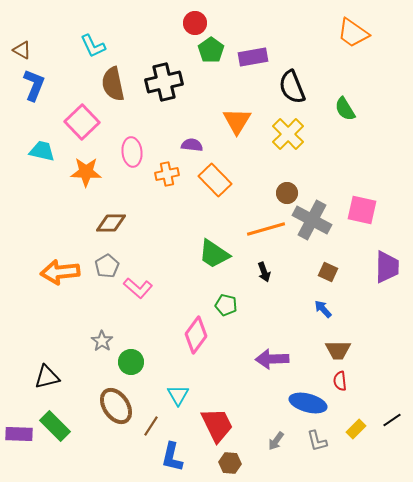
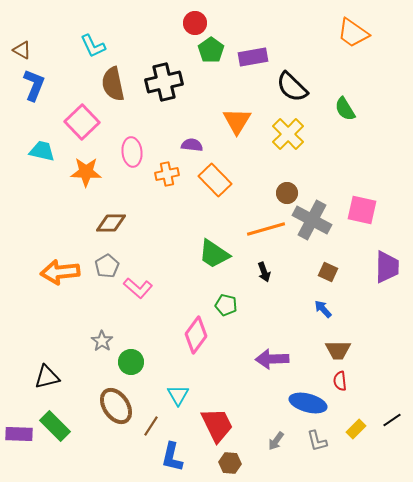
black semicircle at (292, 87): rotated 24 degrees counterclockwise
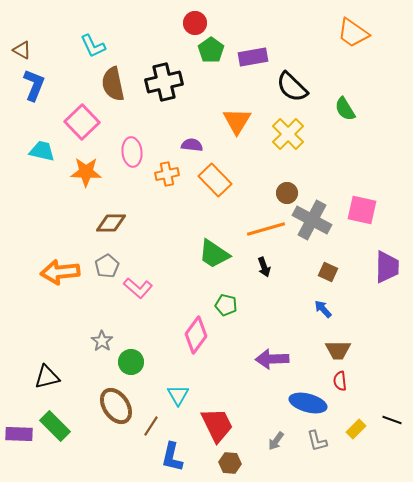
black arrow at (264, 272): moved 5 px up
black line at (392, 420): rotated 54 degrees clockwise
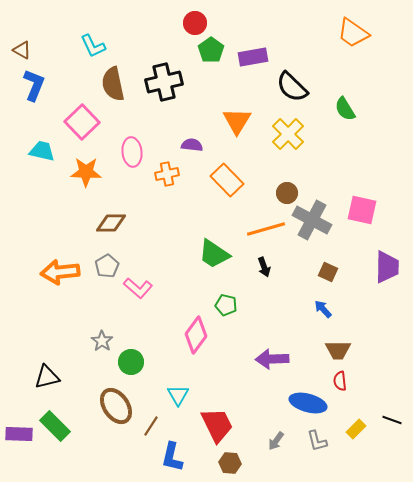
orange rectangle at (215, 180): moved 12 px right
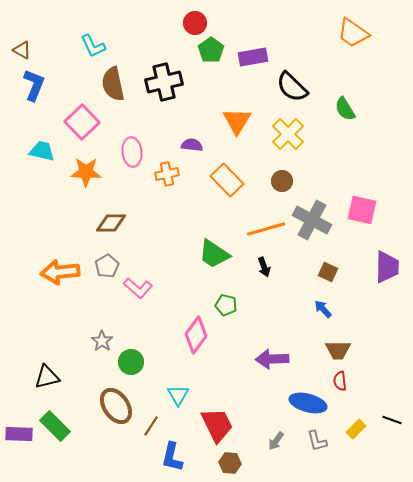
brown circle at (287, 193): moved 5 px left, 12 px up
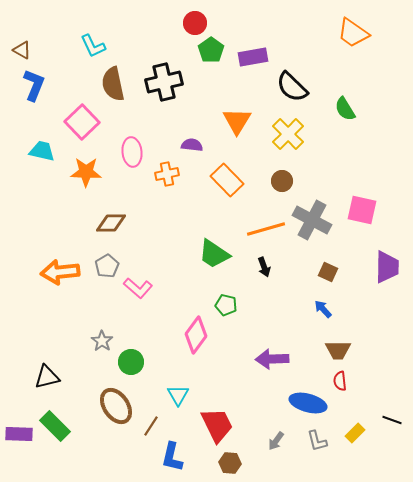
yellow rectangle at (356, 429): moved 1 px left, 4 px down
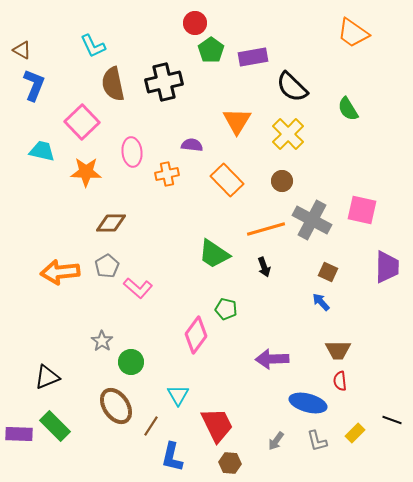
green semicircle at (345, 109): moved 3 px right
green pentagon at (226, 305): moved 4 px down
blue arrow at (323, 309): moved 2 px left, 7 px up
black triangle at (47, 377): rotated 8 degrees counterclockwise
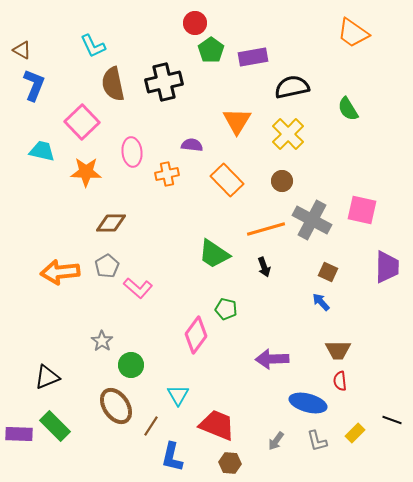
black semicircle at (292, 87): rotated 124 degrees clockwise
green circle at (131, 362): moved 3 px down
red trapezoid at (217, 425): rotated 42 degrees counterclockwise
